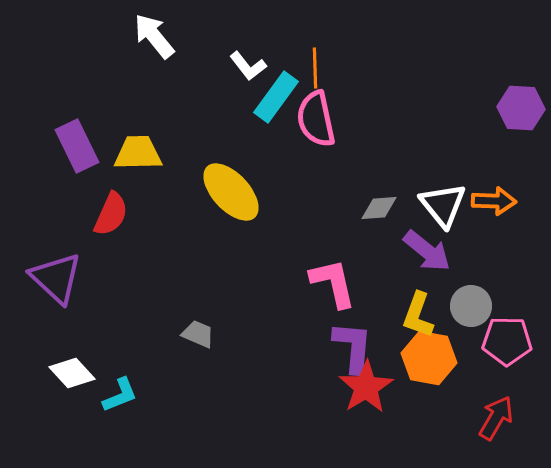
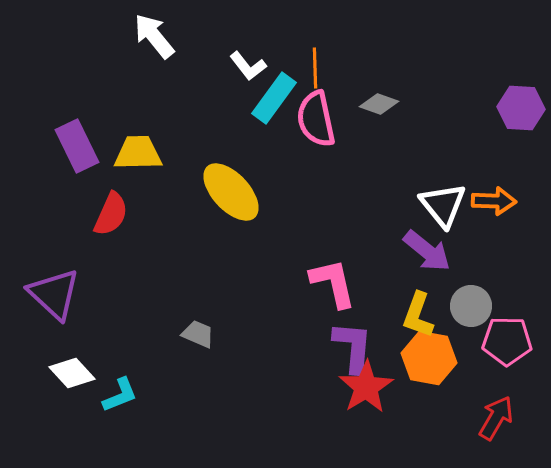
cyan rectangle: moved 2 px left, 1 px down
gray diamond: moved 104 px up; rotated 24 degrees clockwise
purple triangle: moved 2 px left, 16 px down
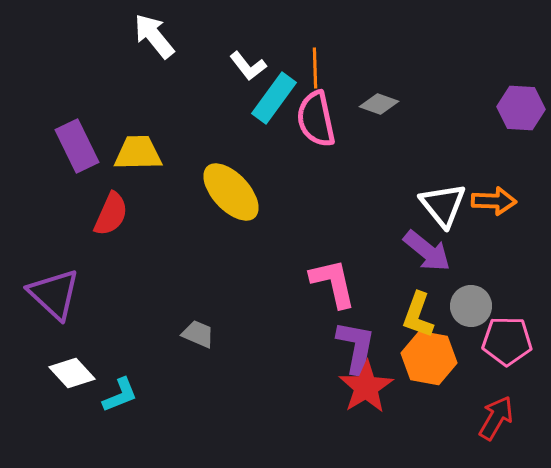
purple L-shape: moved 3 px right; rotated 6 degrees clockwise
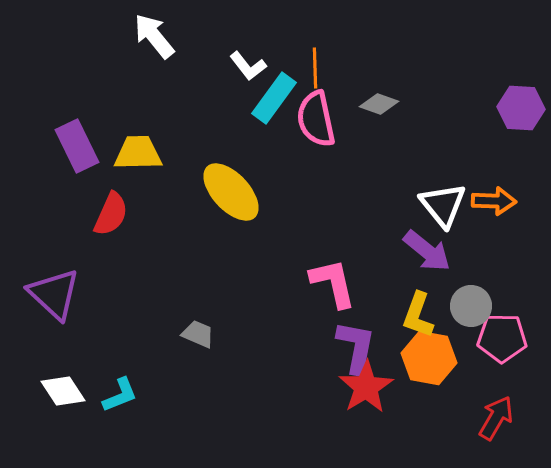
pink pentagon: moved 5 px left, 3 px up
white diamond: moved 9 px left, 18 px down; rotated 9 degrees clockwise
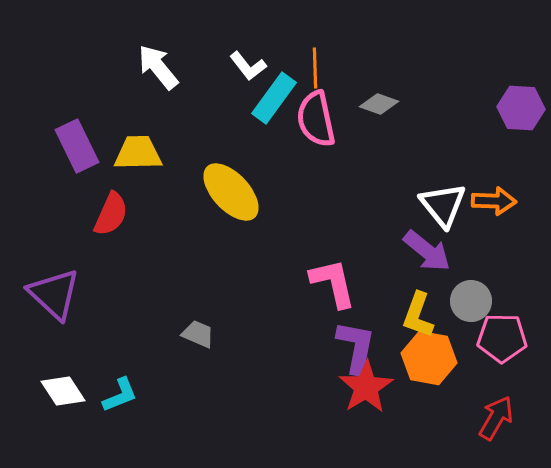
white arrow: moved 4 px right, 31 px down
gray circle: moved 5 px up
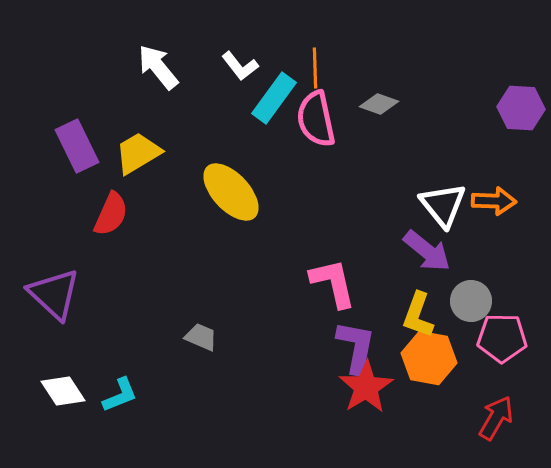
white L-shape: moved 8 px left
yellow trapezoid: rotated 30 degrees counterclockwise
gray trapezoid: moved 3 px right, 3 px down
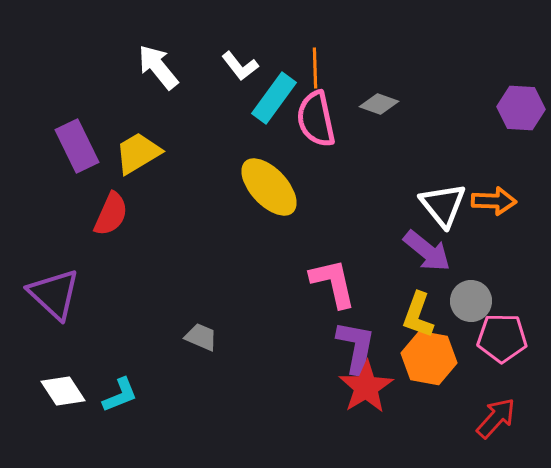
yellow ellipse: moved 38 px right, 5 px up
red arrow: rotated 12 degrees clockwise
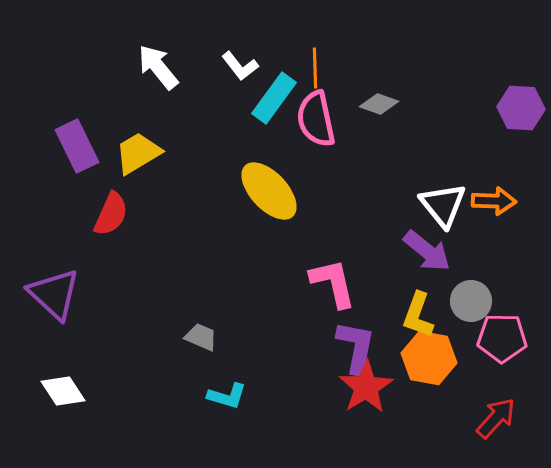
yellow ellipse: moved 4 px down
cyan L-shape: moved 107 px right, 1 px down; rotated 39 degrees clockwise
